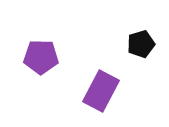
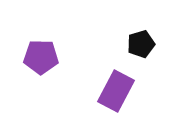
purple rectangle: moved 15 px right
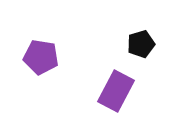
purple pentagon: rotated 8 degrees clockwise
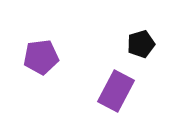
purple pentagon: rotated 16 degrees counterclockwise
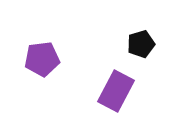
purple pentagon: moved 1 px right, 2 px down
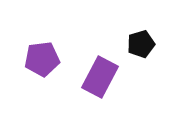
purple rectangle: moved 16 px left, 14 px up
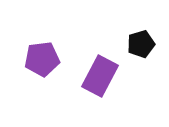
purple rectangle: moved 1 px up
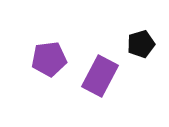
purple pentagon: moved 7 px right
